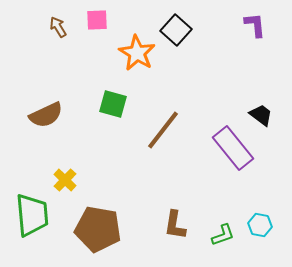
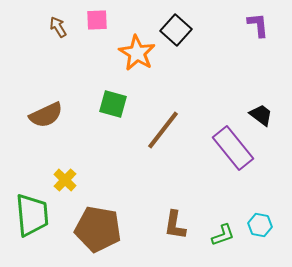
purple L-shape: moved 3 px right
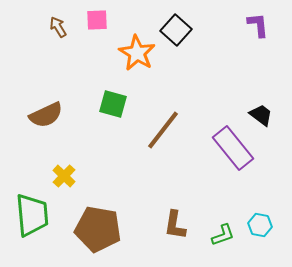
yellow cross: moved 1 px left, 4 px up
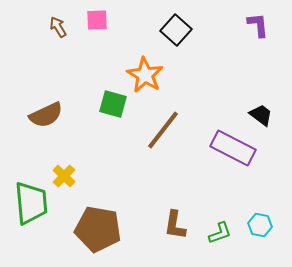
orange star: moved 8 px right, 22 px down
purple rectangle: rotated 24 degrees counterclockwise
green trapezoid: moved 1 px left, 12 px up
green L-shape: moved 3 px left, 2 px up
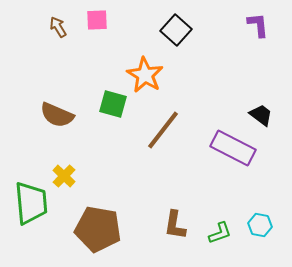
brown semicircle: moved 11 px right; rotated 48 degrees clockwise
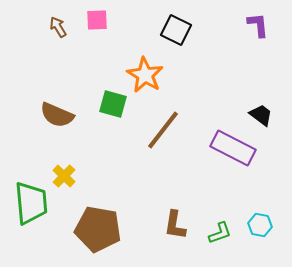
black square: rotated 16 degrees counterclockwise
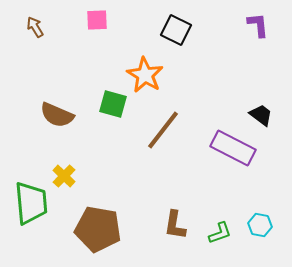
brown arrow: moved 23 px left
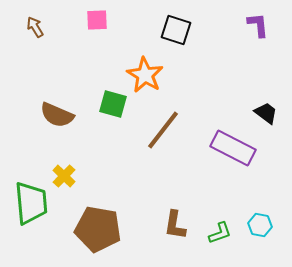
black square: rotated 8 degrees counterclockwise
black trapezoid: moved 5 px right, 2 px up
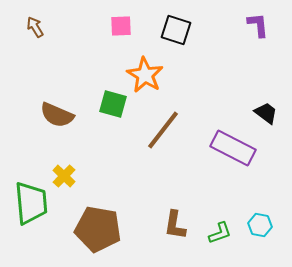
pink square: moved 24 px right, 6 px down
